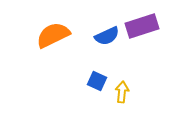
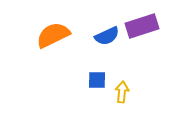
blue square: moved 1 px up; rotated 24 degrees counterclockwise
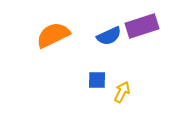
blue semicircle: moved 2 px right
yellow arrow: rotated 20 degrees clockwise
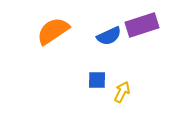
purple rectangle: moved 1 px up
orange semicircle: moved 4 px up; rotated 8 degrees counterclockwise
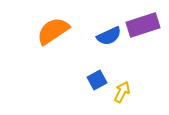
purple rectangle: moved 1 px right
blue square: rotated 30 degrees counterclockwise
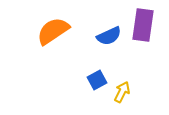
purple rectangle: rotated 64 degrees counterclockwise
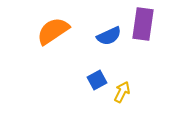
purple rectangle: moved 1 px up
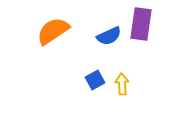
purple rectangle: moved 2 px left
blue square: moved 2 px left
yellow arrow: moved 8 px up; rotated 30 degrees counterclockwise
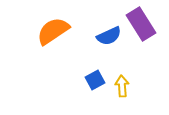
purple rectangle: rotated 40 degrees counterclockwise
yellow arrow: moved 2 px down
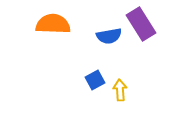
orange semicircle: moved 7 px up; rotated 36 degrees clockwise
blue semicircle: rotated 15 degrees clockwise
yellow arrow: moved 2 px left, 4 px down
